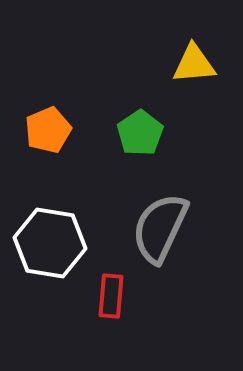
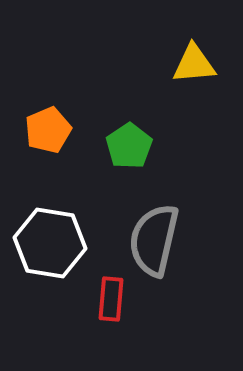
green pentagon: moved 11 px left, 13 px down
gray semicircle: moved 6 px left, 12 px down; rotated 12 degrees counterclockwise
red rectangle: moved 3 px down
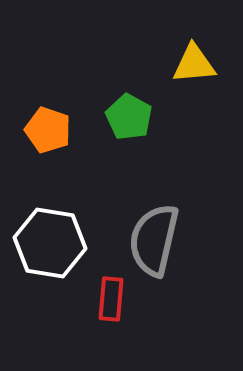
orange pentagon: rotated 30 degrees counterclockwise
green pentagon: moved 29 px up; rotated 9 degrees counterclockwise
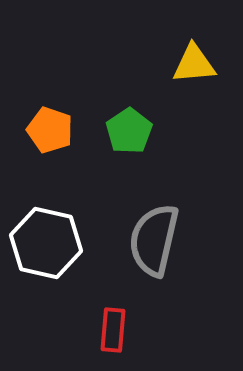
green pentagon: moved 14 px down; rotated 9 degrees clockwise
orange pentagon: moved 2 px right
white hexagon: moved 4 px left; rotated 4 degrees clockwise
red rectangle: moved 2 px right, 31 px down
